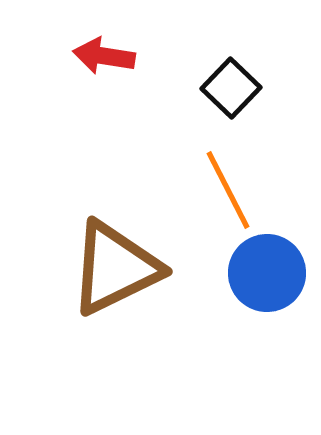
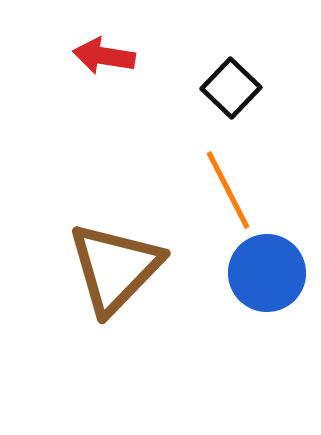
brown triangle: rotated 20 degrees counterclockwise
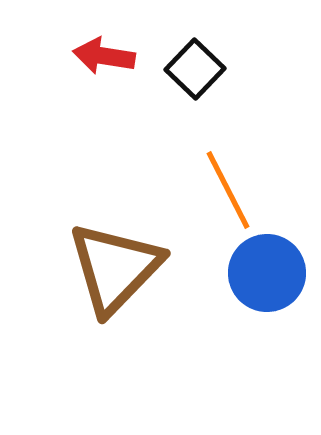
black square: moved 36 px left, 19 px up
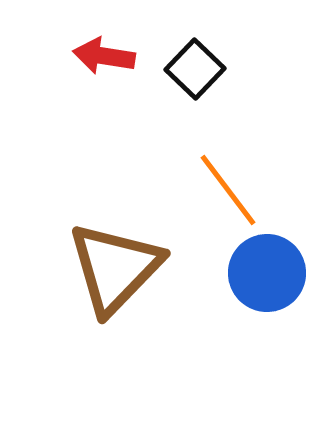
orange line: rotated 10 degrees counterclockwise
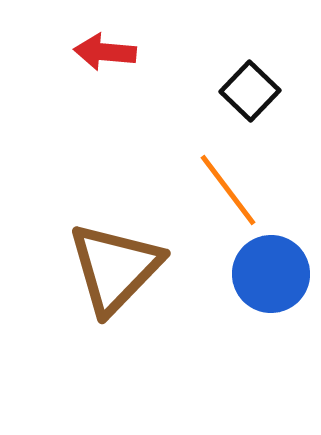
red arrow: moved 1 px right, 4 px up; rotated 4 degrees counterclockwise
black square: moved 55 px right, 22 px down
blue circle: moved 4 px right, 1 px down
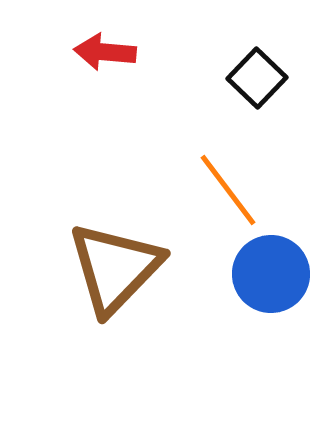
black square: moved 7 px right, 13 px up
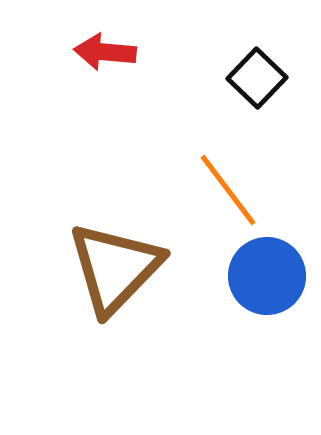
blue circle: moved 4 px left, 2 px down
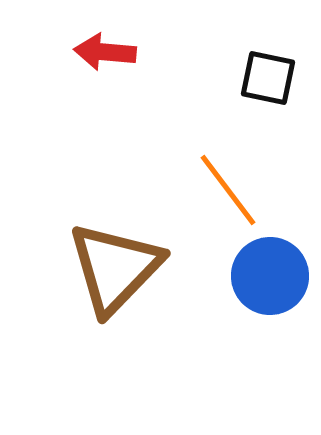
black square: moved 11 px right; rotated 32 degrees counterclockwise
blue circle: moved 3 px right
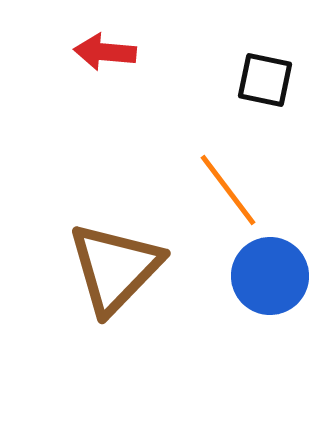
black square: moved 3 px left, 2 px down
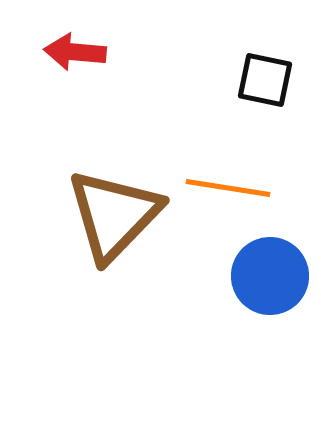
red arrow: moved 30 px left
orange line: moved 2 px up; rotated 44 degrees counterclockwise
brown triangle: moved 1 px left, 53 px up
